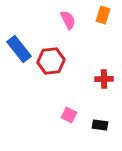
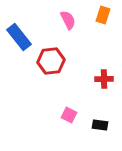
blue rectangle: moved 12 px up
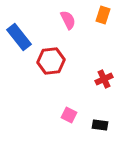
red cross: rotated 24 degrees counterclockwise
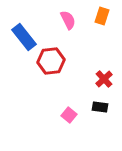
orange rectangle: moved 1 px left, 1 px down
blue rectangle: moved 5 px right
red cross: rotated 18 degrees counterclockwise
pink square: rotated 14 degrees clockwise
black rectangle: moved 18 px up
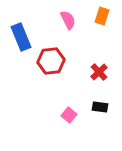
blue rectangle: moved 3 px left; rotated 16 degrees clockwise
red cross: moved 5 px left, 7 px up
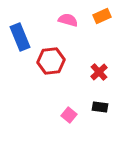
orange rectangle: rotated 48 degrees clockwise
pink semicircle: rotated 48 degrees counterclockwise
blue rectangle: moved 1 px left
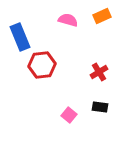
red hexagon: moved 9 px left, 4 px down
red cross: rotated 12 degrees clockwise
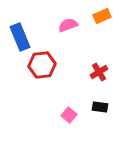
pink semicircle: moved 5 px down; rotated 36 degrees counterclockwise
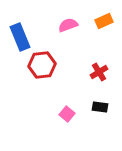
orange rectangle: moved 2 px right, 5 px down
pink square: moved 2 px left, 1 px up
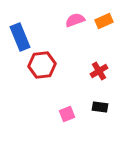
pink semicircle: moved 7 px right, 5 px up
red cross: moved 1 px up
pink square: rotated 28 degrees clockwise
